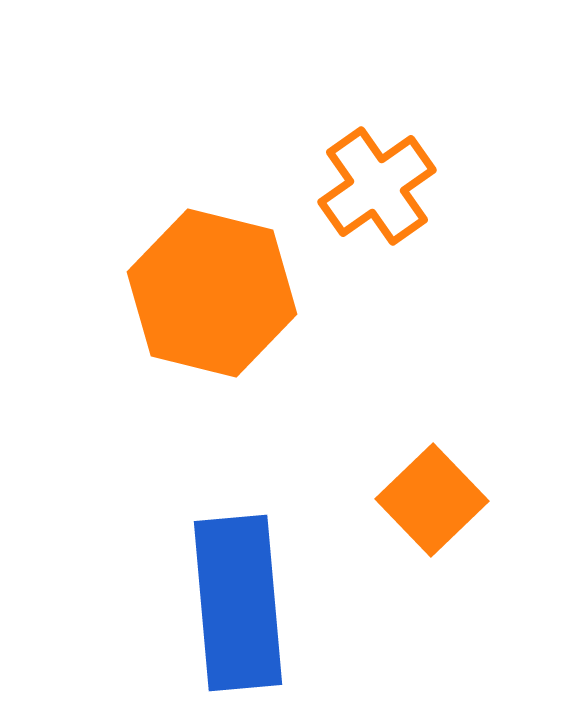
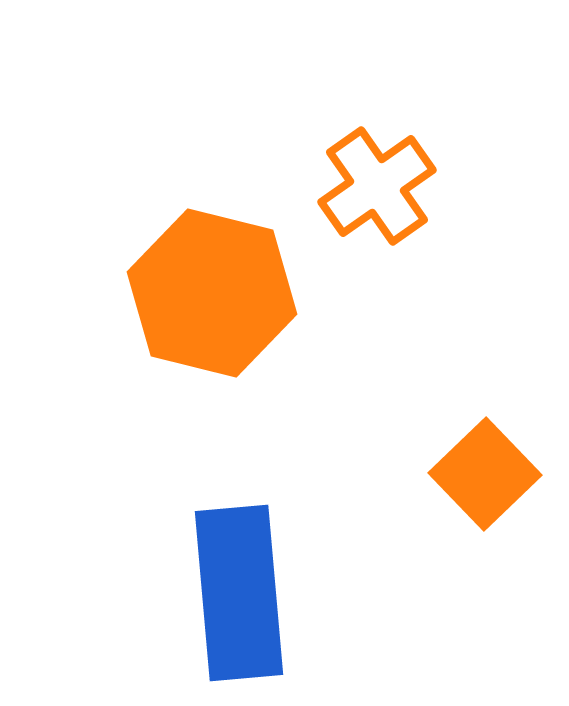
orange square: moved 53 px right, 26 px up
blue rectangle: moved 1 px right, 10 px up
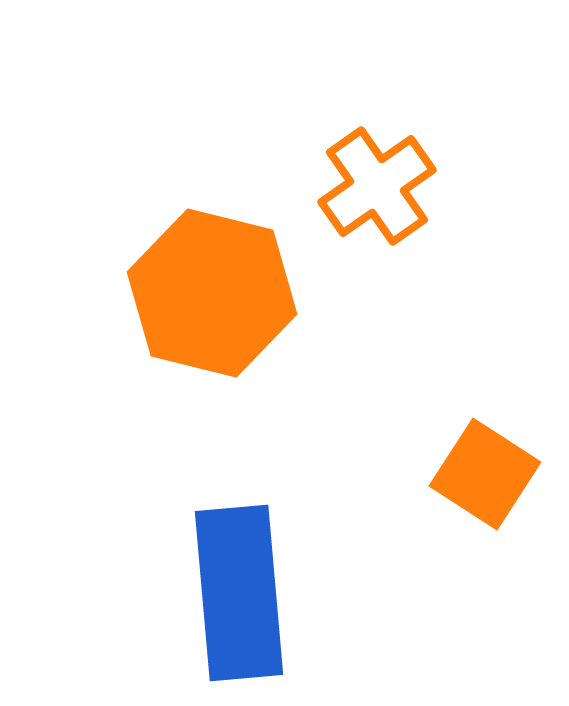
orange square: rotated 13 degrees counterclockwise
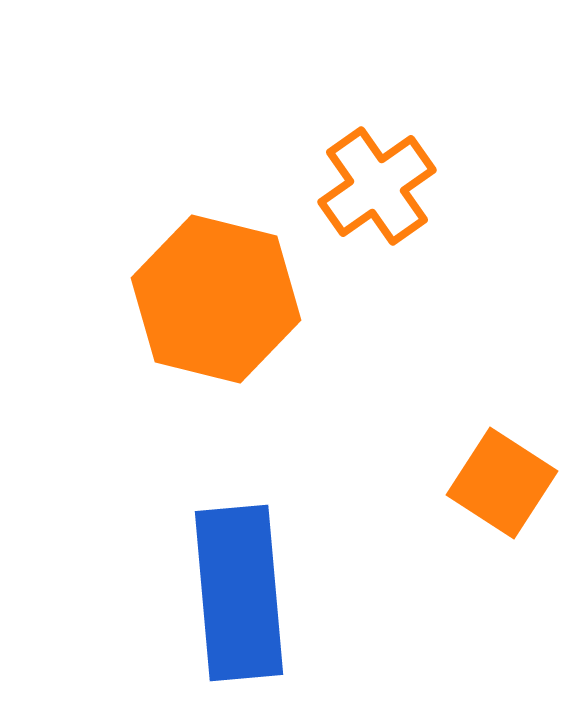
orange hexagon: moved 4 px right, 6 px down
orange square: moved 17 px right, 9 px down
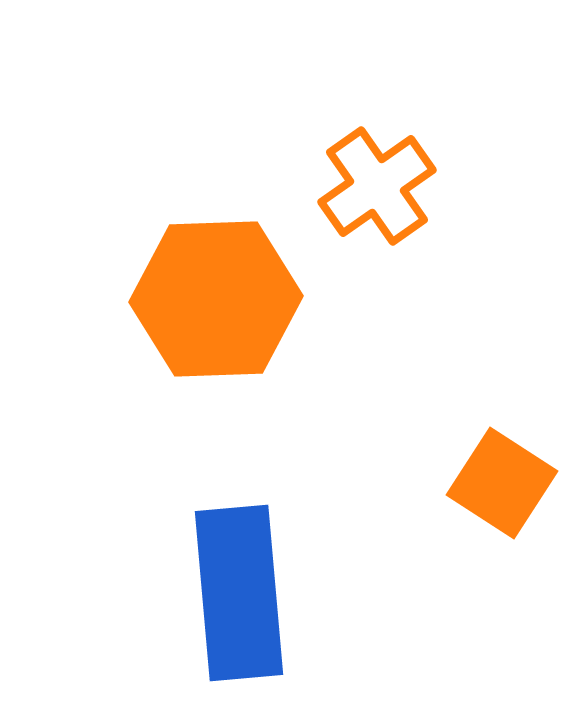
orange hexagon: rotated 16 degrees counterclockwise
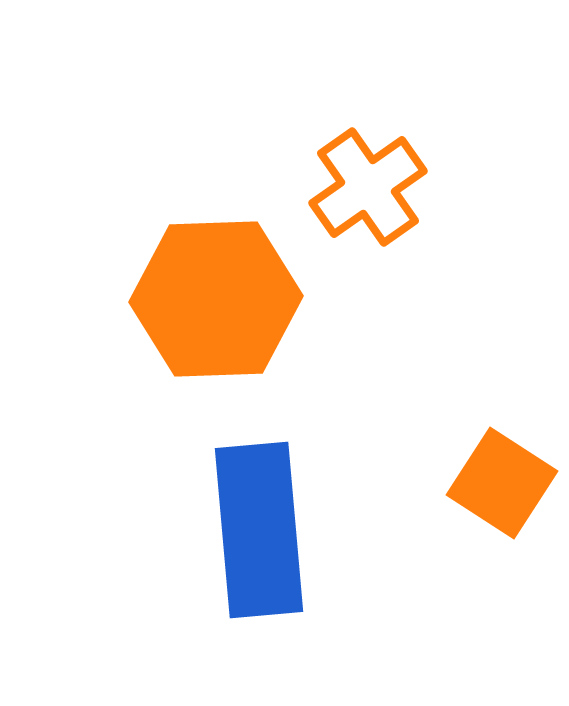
orange cross: moved 9 px left, 1 px down
blue rectangle: moved 20 px right, 63 px up
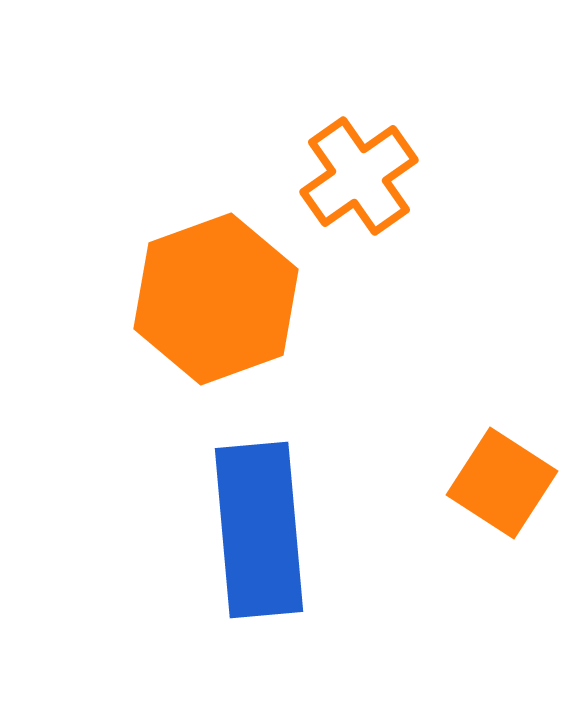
orange cross: moved 9 px left, 11 px up
orange hexagon: rotated 18 degrees counterclockwise
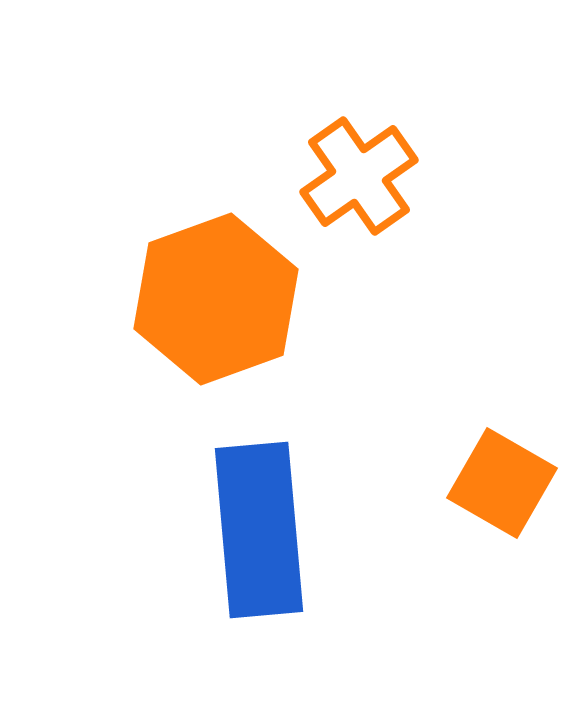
orange square: rotated 3 degrees counterclockwise
